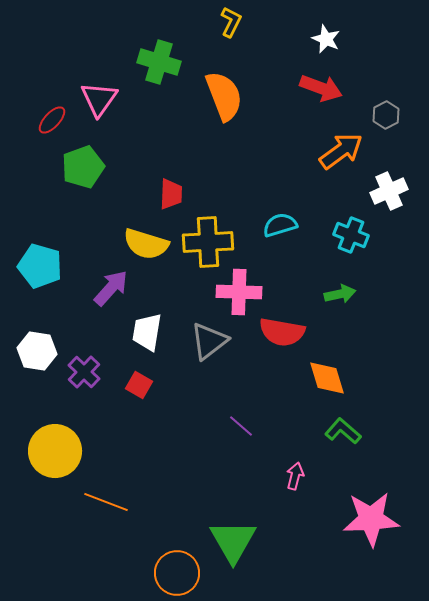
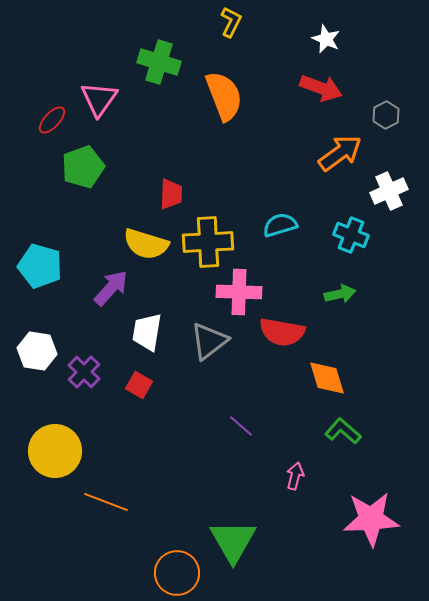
orange arrow: moved 1 px left, 2 px down
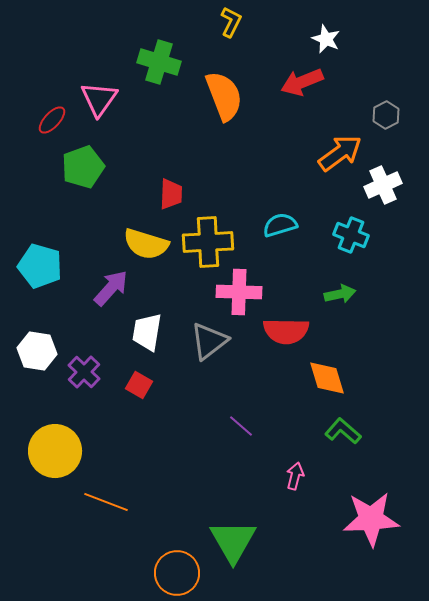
red arrow: moved 19 px left, 6 px up; rotated 138 degrees clockwise
white cross: moved 6 px left, 6 px up
red semicircle: moved 4 px right, 1 px up; rotated 9 degrees counterclockwise
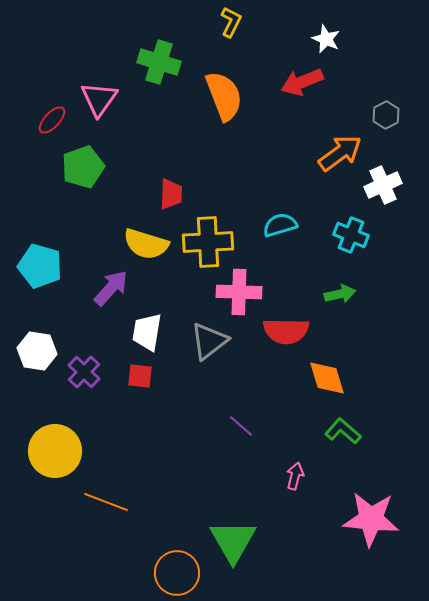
red square: moved 1 px right, 9 px up; rotated 24 degrees counterclockwise
pink star: rotated 8 degrees clockwise
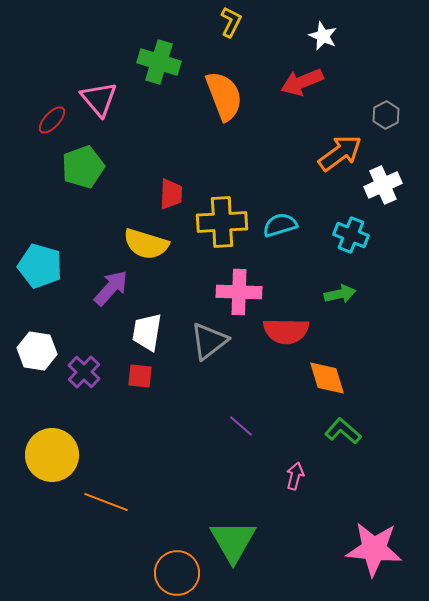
white star: moved 3 px left, 3 px up
pink triangle: rotated 15 degrees counterclockwise
yellow cross: moved 14 px right, 20 px up
yellow circle: moved 3 px left, 4 px down
pink star: moved 3 px right, 30 px down
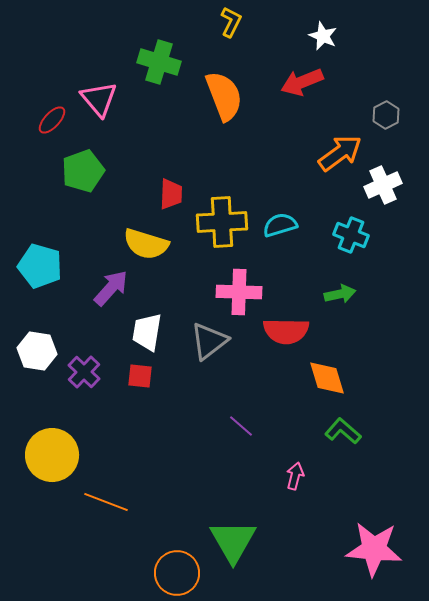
green pentagon: moved 4 px down
